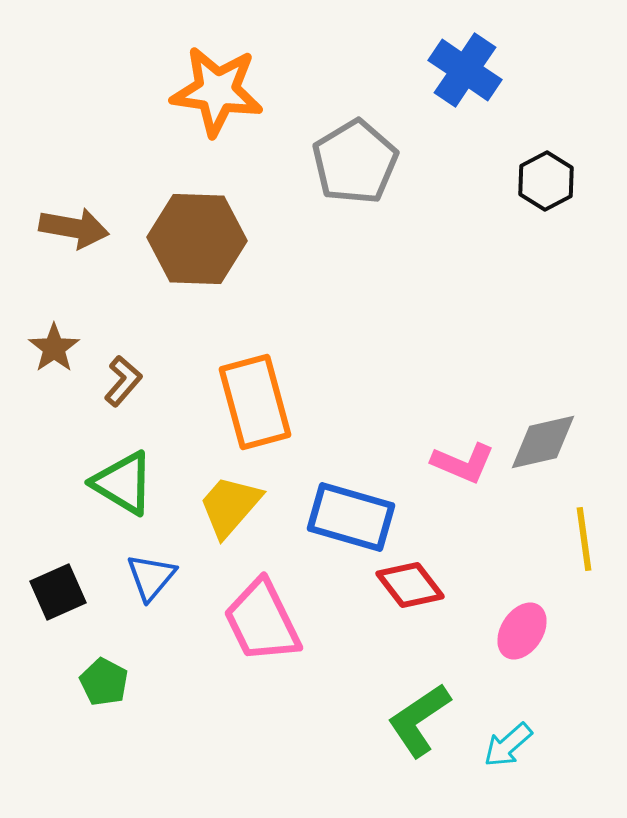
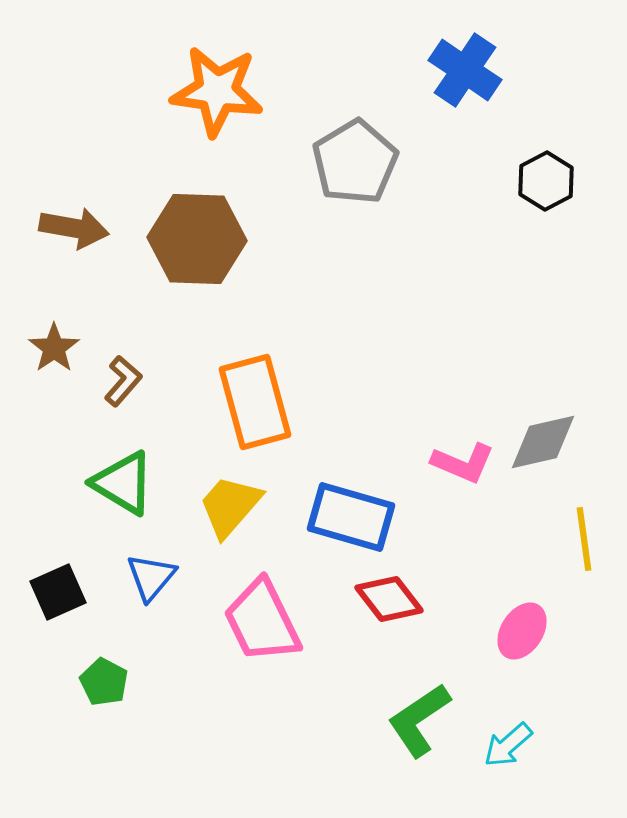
red diamond: moved 21 px left, 14 px down
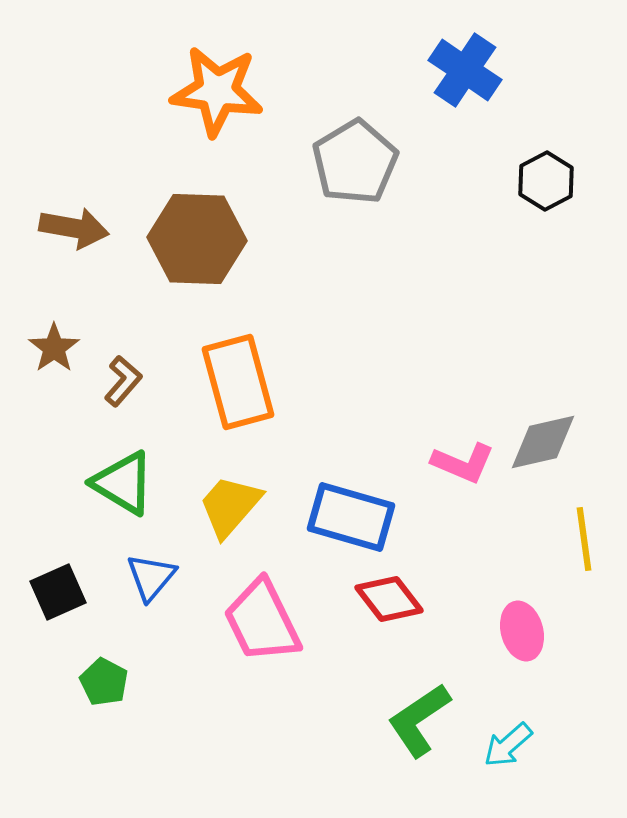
orange rectangle: moved 17 px left, 20 px up
pink ellipse: rotated 48 degrees counterclockwise
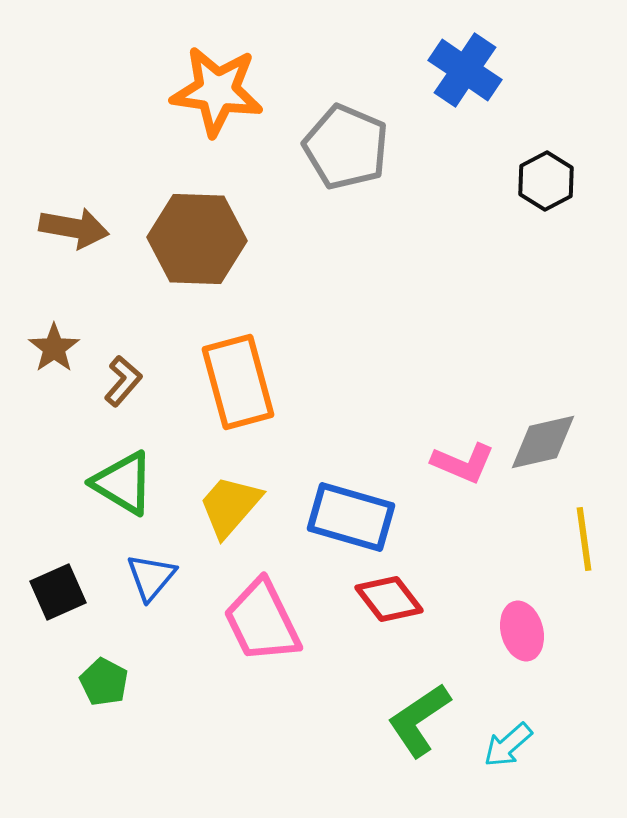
gray pentagon: moved 9 px left, 15 px up; rotated 18 degrees counterclockwise
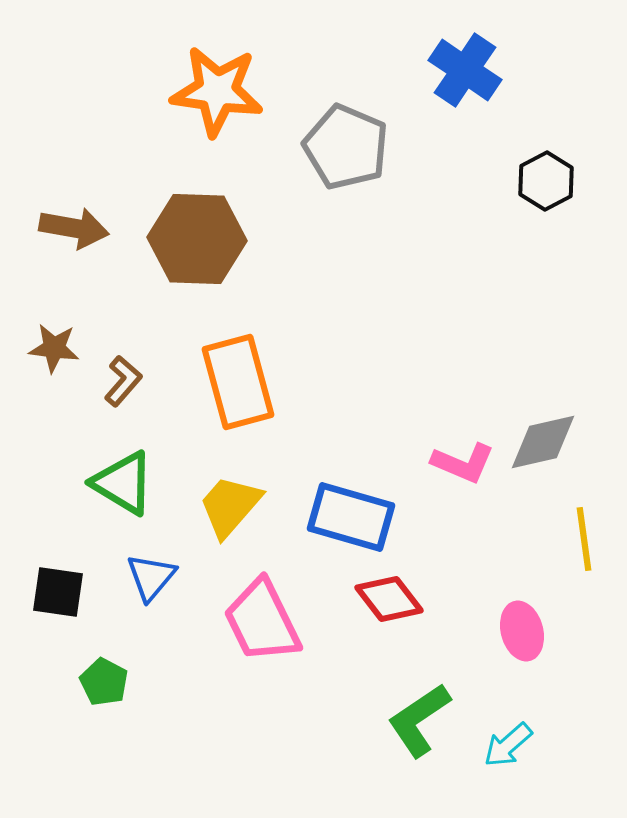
brown star: rotated 30 degrees counterclockwise
black square: rotated 32 degrees clockwise
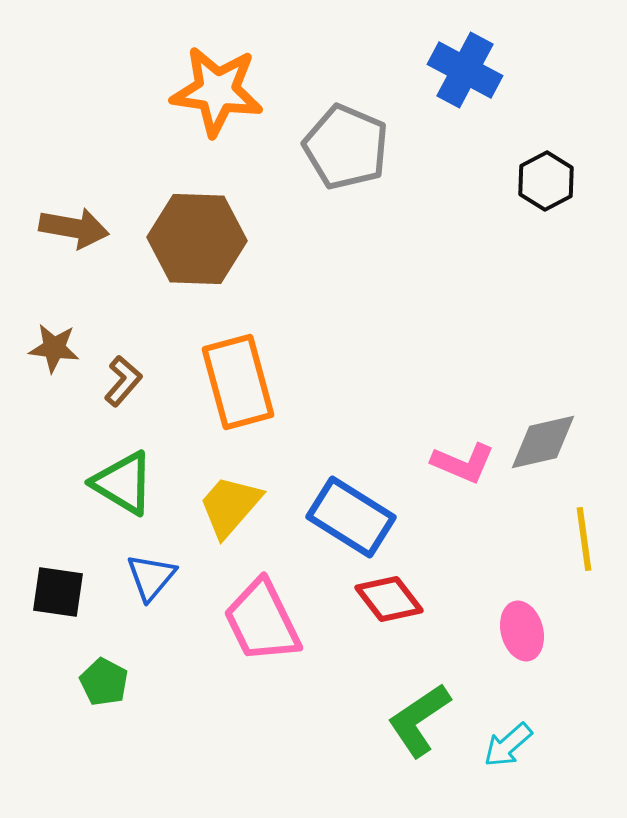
blue cross: rotated 6 degrees counterclockwise
blue rectangle: rotated 16 degrees clockwise
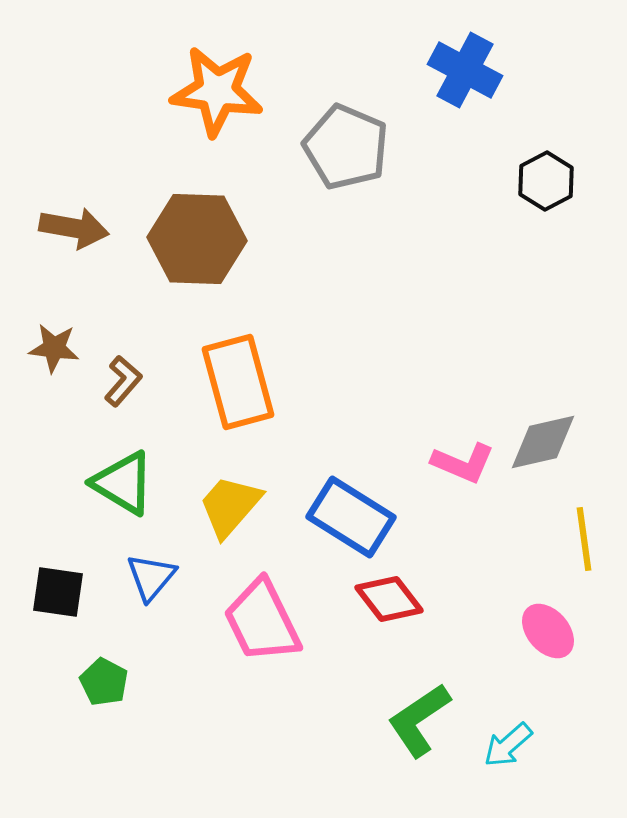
pink ellipse: moved 26 px right; rotated 26 degrees counterclockwise
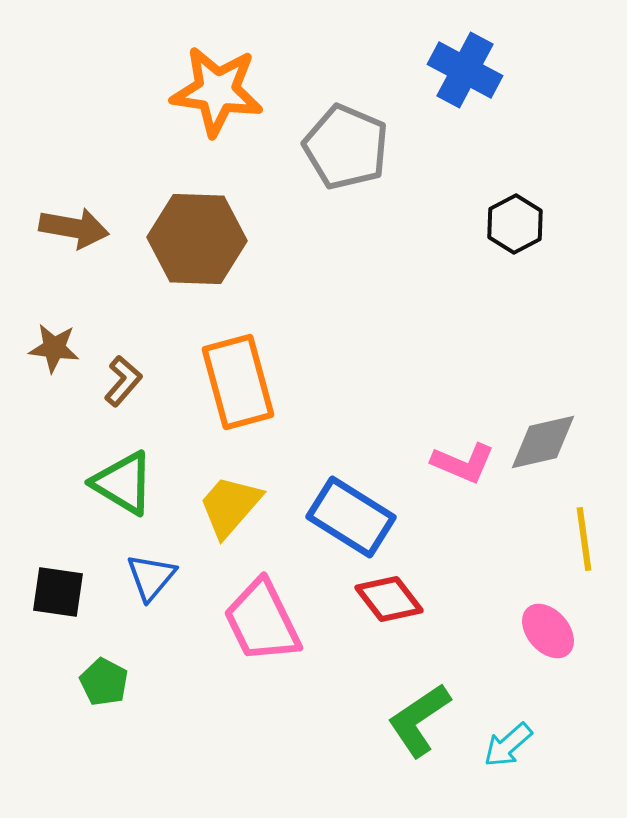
black hexagon: moved 31 px left, 43 px down
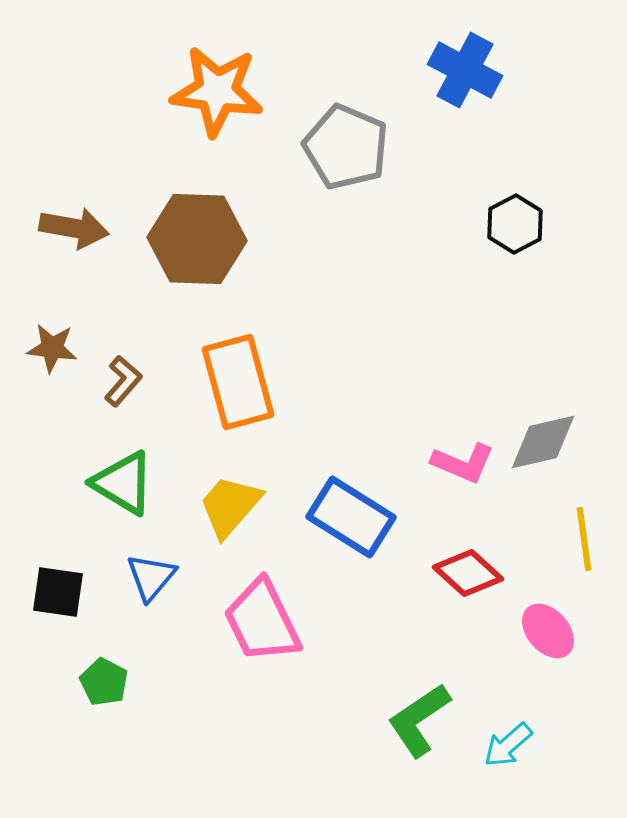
brown star: moved 2 px left
red diamond: moved 79 px right, 26 px up; rotated 10 degrees counterclockwise
